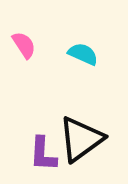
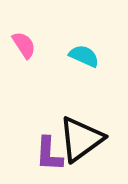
cyan semicircle: moved 1 px right, 2 px down
purple L-shape: moved 6 px right
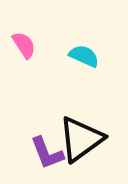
purple L-shape: moved 2 px left, 1 px up; rotated 24 degrees counterclockwise
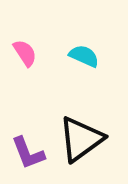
pink semicircle: moved 1 px right, 8 px down
purple L-shape: moved 19 px left
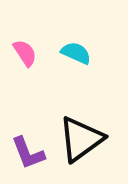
cyan semicircle: moved 8 px left, 3 px up
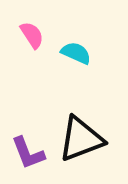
pink semicircle: moved 7 px right, 18 px up
black triangle: rotated 15 degrees clockwise
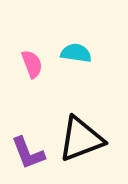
pink semicircle: moved 29 px down; rotated 12 degrees clockwise
cyan semicircle: rotated 16 degrees counterclockwise
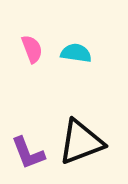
pink semicircle: moved 15 px up
black triangle: moved 3 px down
